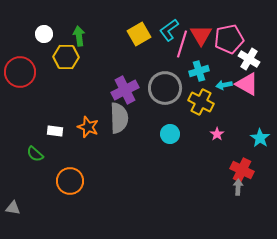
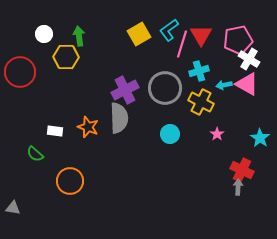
pink pentagon: moved 9 px right, 1 px down
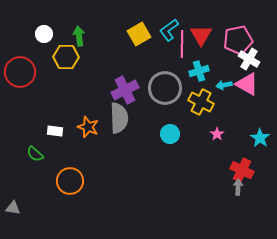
pink line: rotated 16 degrees counterclockwise
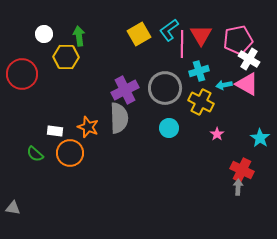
red circle: moved 2 px right, 2 px down
cyan circle: moved 1 px left, 6 px up
orange circle: moved 28 px up
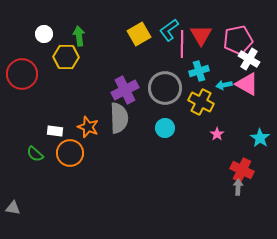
cyan circle: moved 4 px left
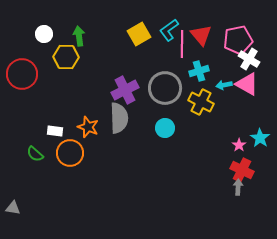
red triangle: rotated 10 degrees counterclockwise
pink star: moved 22 px right, 11 px down
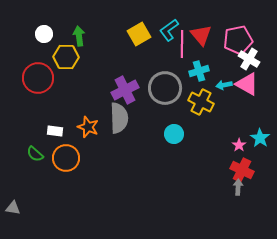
red circle: moved 16 px right, 4 px down
cyan circle: moved 9 px right, 6 px down
orange circle: moved 4 px left, 5 px down
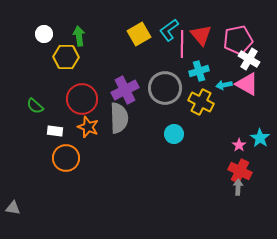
red circle: moved 44 px right, 21 px down
green semicircle: moved 48 px up
red cross: moved 2 px left, 1 px down
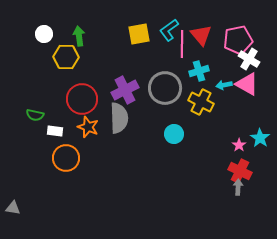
yellow square: rotated 20 degrees clockwise
green semicircle: moved 9 px down; rotated 30 degrees counterclockwise
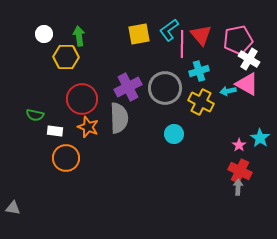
cyan arrow: moved 4 px right, 6 px down
purple cross: moved 3 px right, 3 px up
